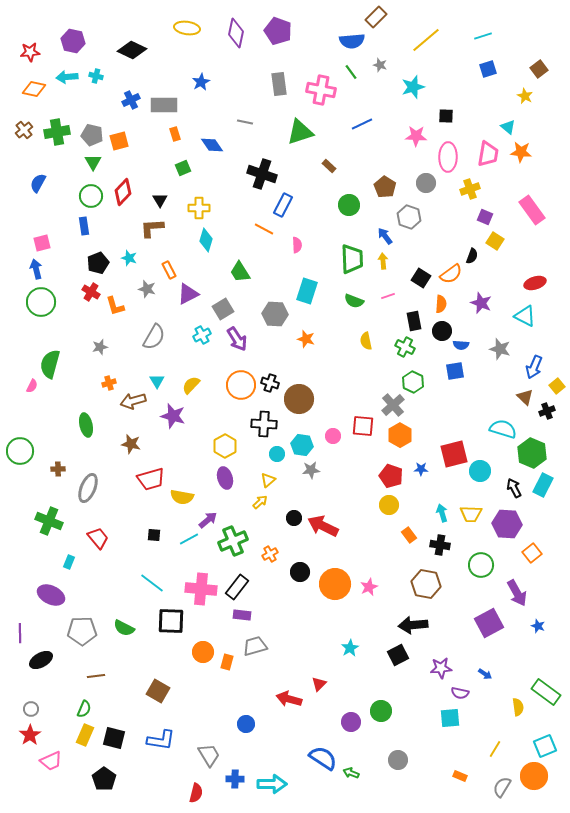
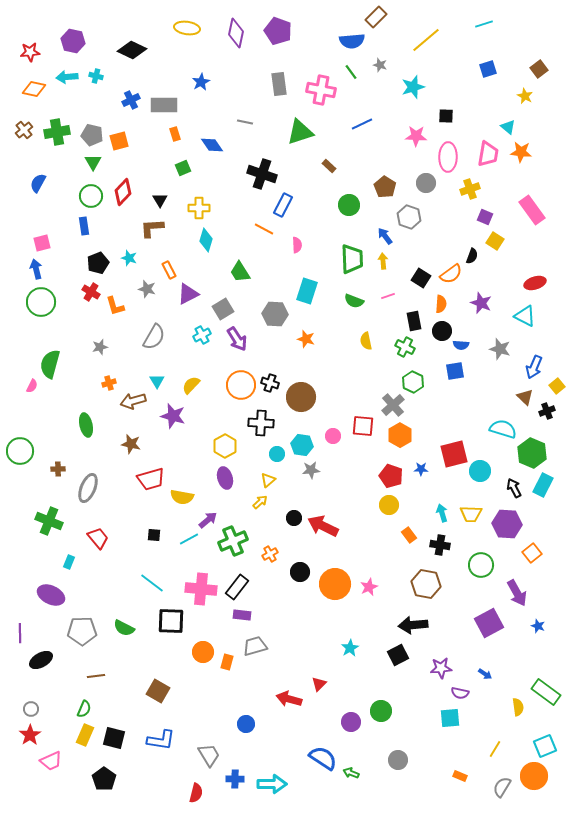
cyan line at (483, 36): moved 1 px right, 12 px up
brown circle at (299, 399): moved 2 px right, 2 px up
black cross at (264, 424): moved 3 px left, 1 px up
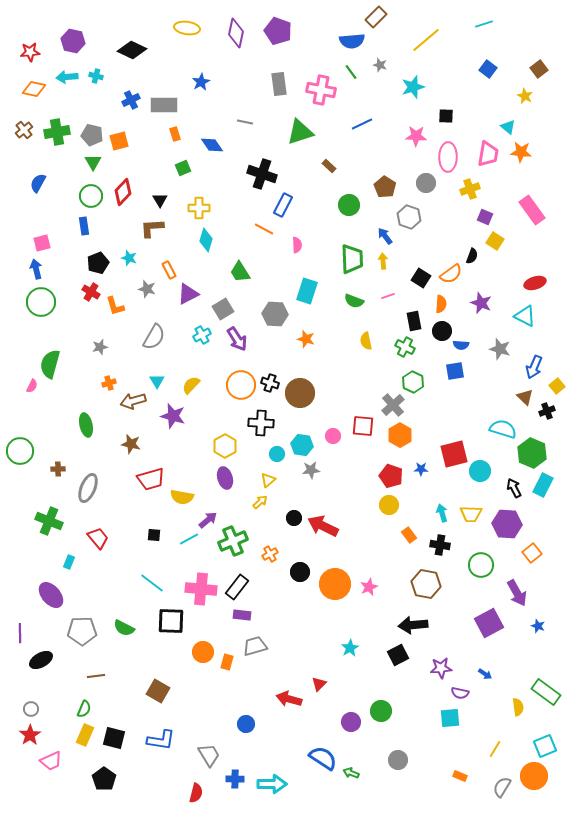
blue square at (488, 69): rotated 36 degrees counterclockwise
brown circle at (301, 397): moved 1 px left, 4 px up
purple ellipse at (51, 595): rotated 24 degrees clockwise
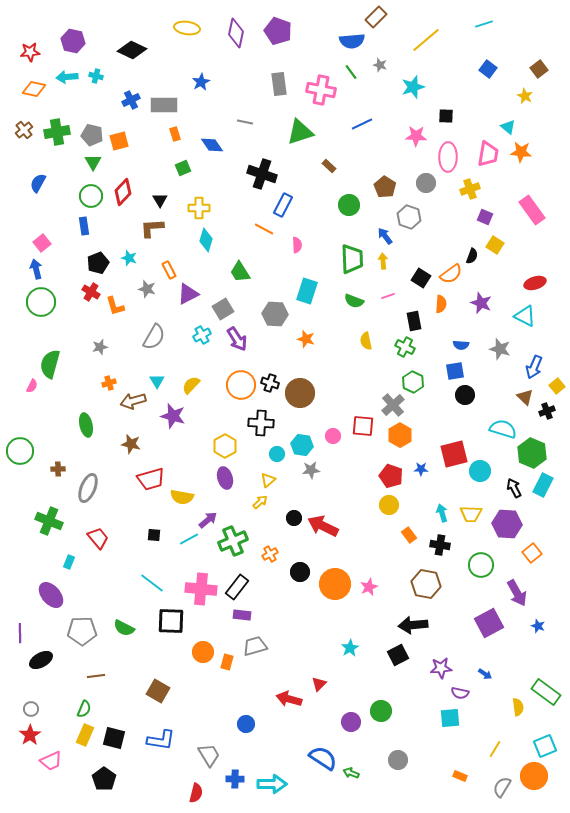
yellow square at (495, 241): moved 4 px down
pink square at (42, 243): rotated 24 degrees counterclockwise
black circle at (442, 331): moved 23 px right, 64 px down
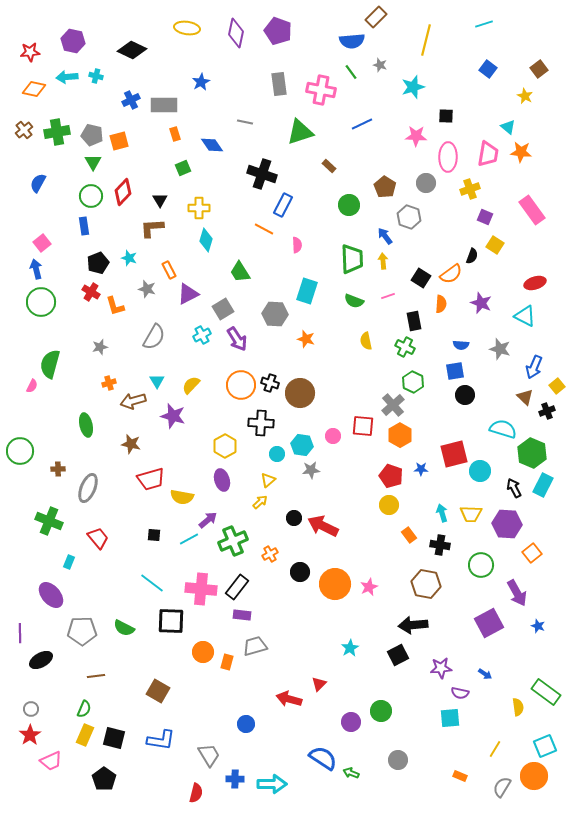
yellow line at (426, 40): rotated 36 degrees counterclockwise
purple ellipse at (225, 478): moved 3 px left, 2 px down
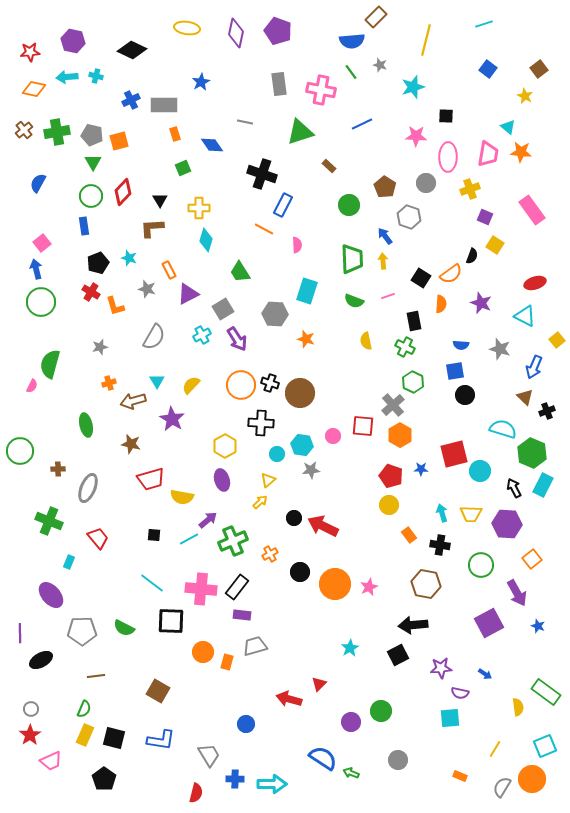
yellow square at (557, 386): moved 46 px up
purple star at (173, 416): moved 1 px left, 3 px down; rotated 15 degrees clockwise
orange square at (532, 553): moved 6 px down
orange circle at (534, 776): moved 2 px left, 3 px down
